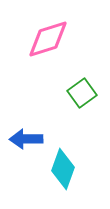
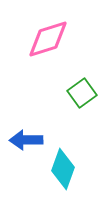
blue arrow: moved 1 px down
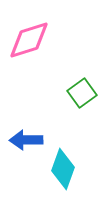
pink diamond: moved 19 px left, 1 px down
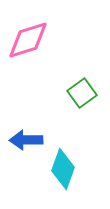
pink diamond: moved 1 px left
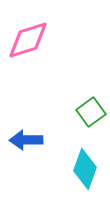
green square: moved 9 px right, 19 px down
cyan diamond: moved 22 px right
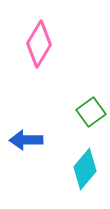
pink diamond: moved 11 px right, 4 px down; rotated 42 degrees counterclockwise
cyan diamond: rotated 21 degrees clockwise
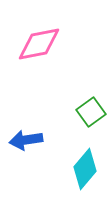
pink diamond: rotated 48 degrees clockwise
blue arrow: rotated 8 degrees counterclockwise
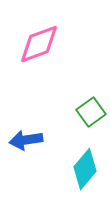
pink diamond: rotated 9 degrees counterclockwise
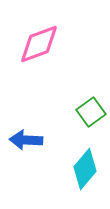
blue arrow: rotated 12 degrees clockwise
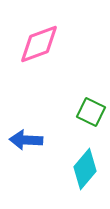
green square: rotated 28 degrees counterclockwise
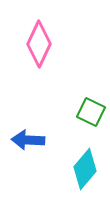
pink diamond: rotated 45 degrees counterclockwise
blue arrow: moved 2 px right
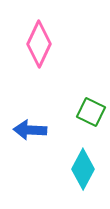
blue arrow: moved 2 px right, 10 px up
cyan diamond: moved 2 px left; rotated 12 degrees counterclockwise
